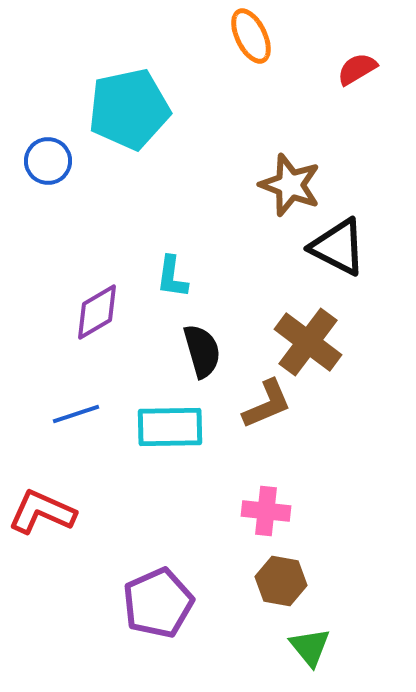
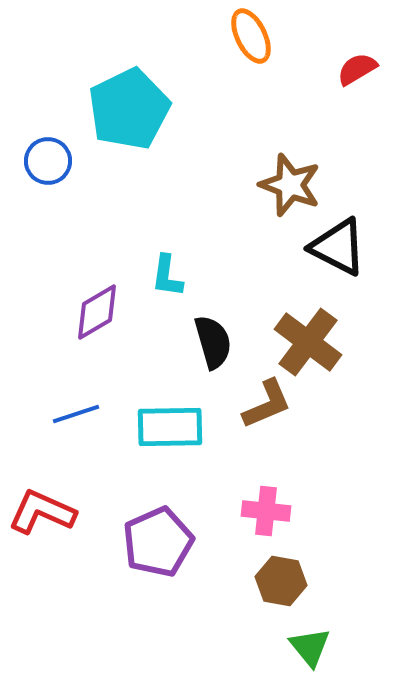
cyan pentagon: rotated 14 degrees counterclockwise
cyan L-shape: moved 5 px left, 1 px up
black semicircle: moved 11 px right, 9 px up
purple pentagon: moved 61 px up
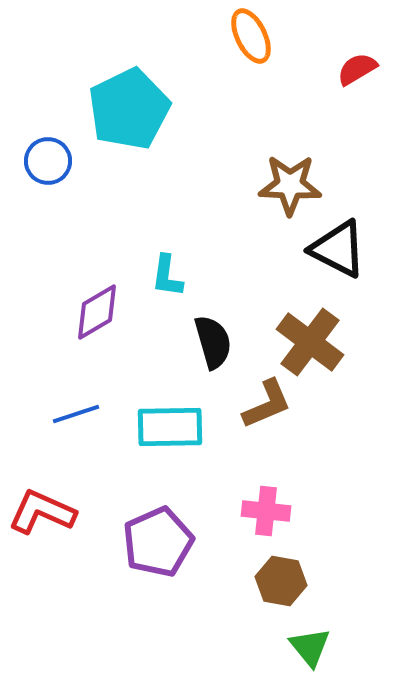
brown star: rotated 18 degrees counterclockwise
black triangle: moved 2 px down
brown cross: moved 2 px right
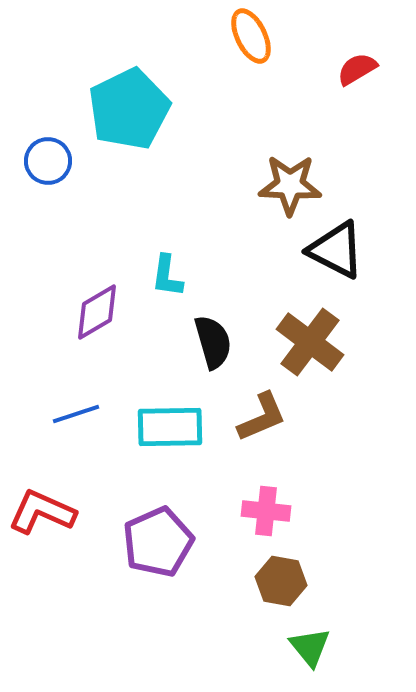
black triangle: moved 2 px left, 1 px down
brown L-shape: moved 5 px left, 13 px down
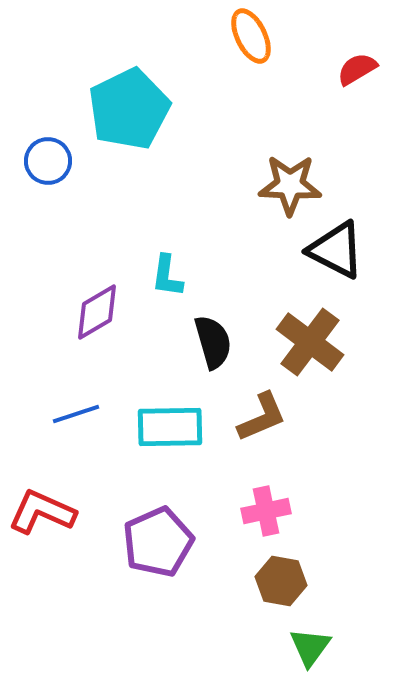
pink cross: rotated 18 degrees counterclockwise
green triangle: rotated 15 degrees clockwise
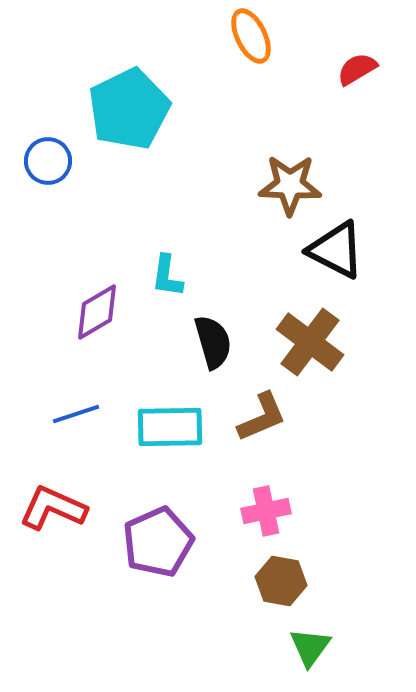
red L-shape: moved 11 px right, 4 px up
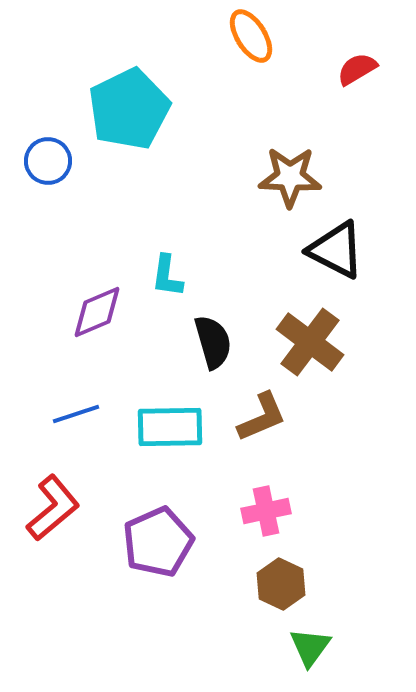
orange ellipse: rotated 6 degrees counterclockwise
brown star: moved 8 px up
purple diamond: rotated 8 degrees clockwise
red L-shape: rotated 116 degrees clockwise
brown hexagon: moved 3 px down; rotated 15 degrees clockwise
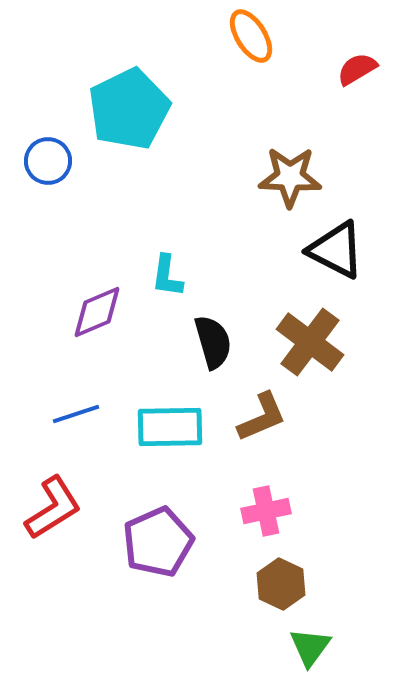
red L-shape: rotated 8 degrees clockwise
